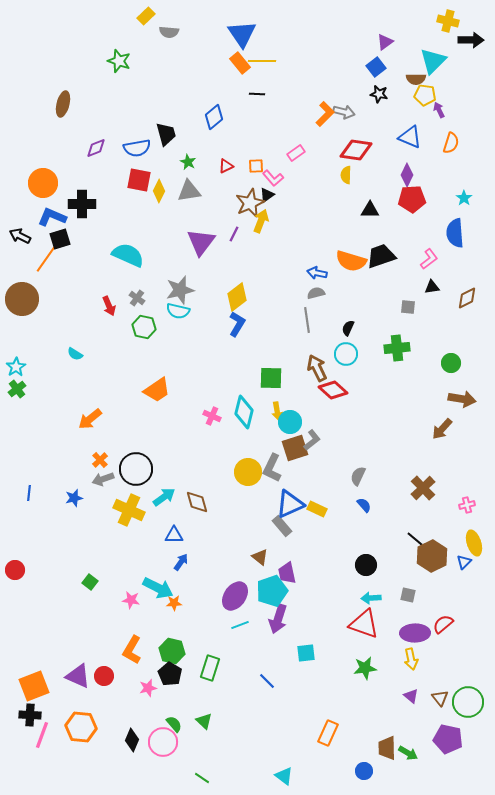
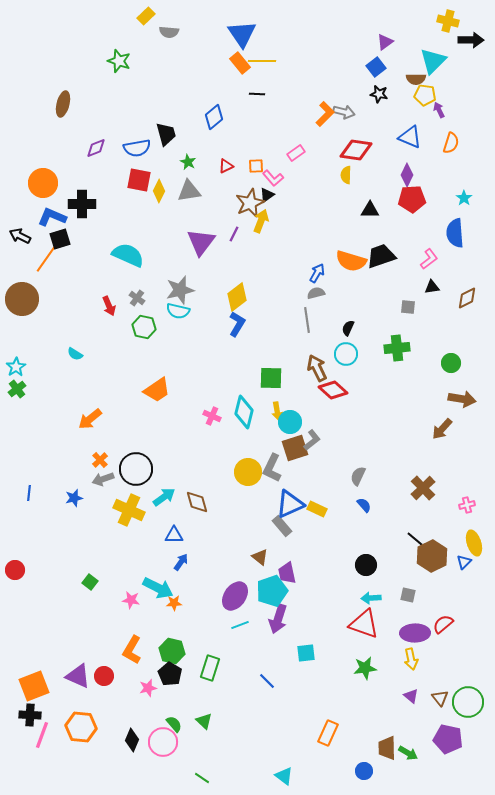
blue arrow at (317, 273): rotated 108 degrees clockwise
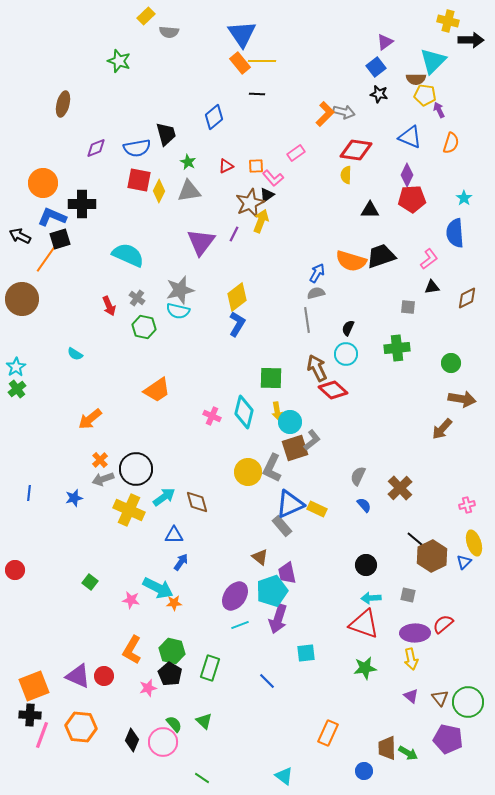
brown cross at (423, 488): moved 23 px left
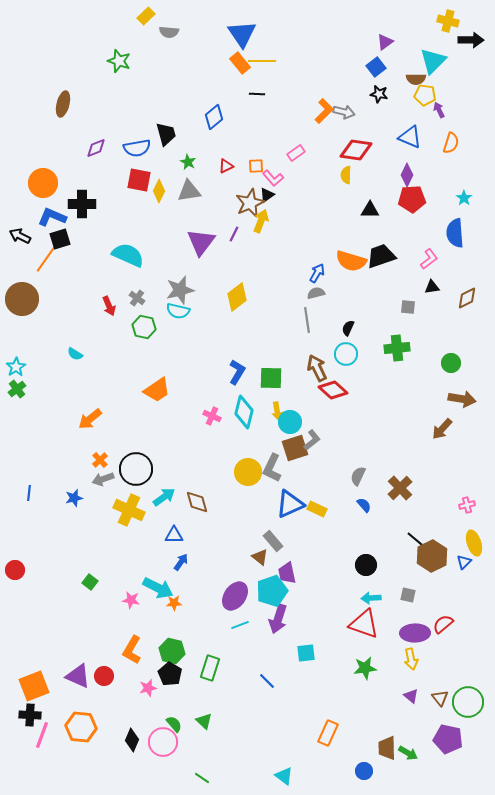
orange L-shape at (325, 114): moved 1 px left, 3 px up
blue L-shape at (237, 324): moved 48 px down
gray rectangle at (282, 526): moved 9 px left, 15 px down
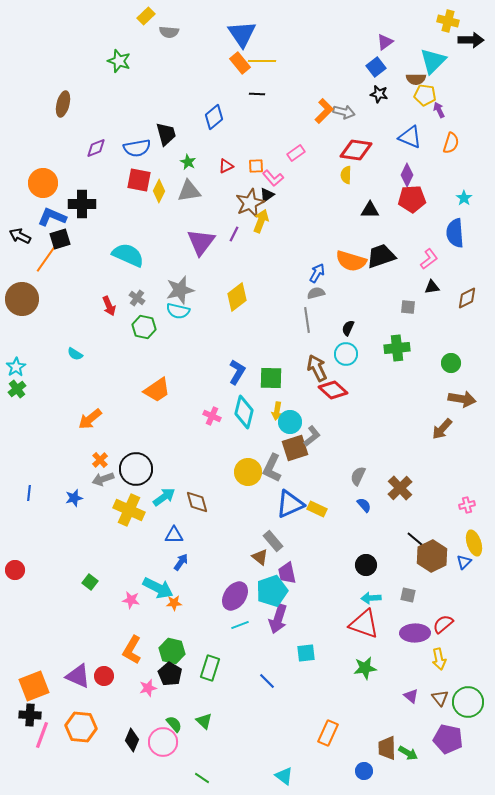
yellow arrow at (277, 411): rotated 18 degrees clockwise
gray L-shape at (312, 440): moved 4 px up
yellow arrow at (411, 659): moved 28 px right
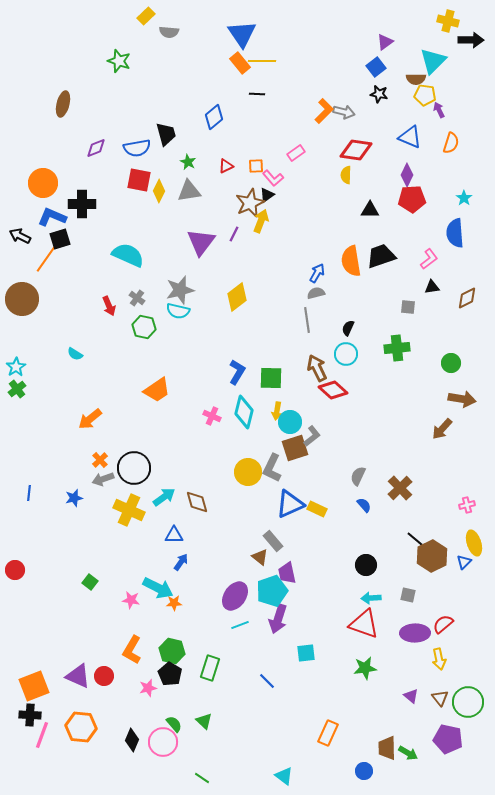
orange semicircle at (351, 261): rotated 64 degrees clockwise
black circle at (136, 469): moved 2 px left, 1 px up
